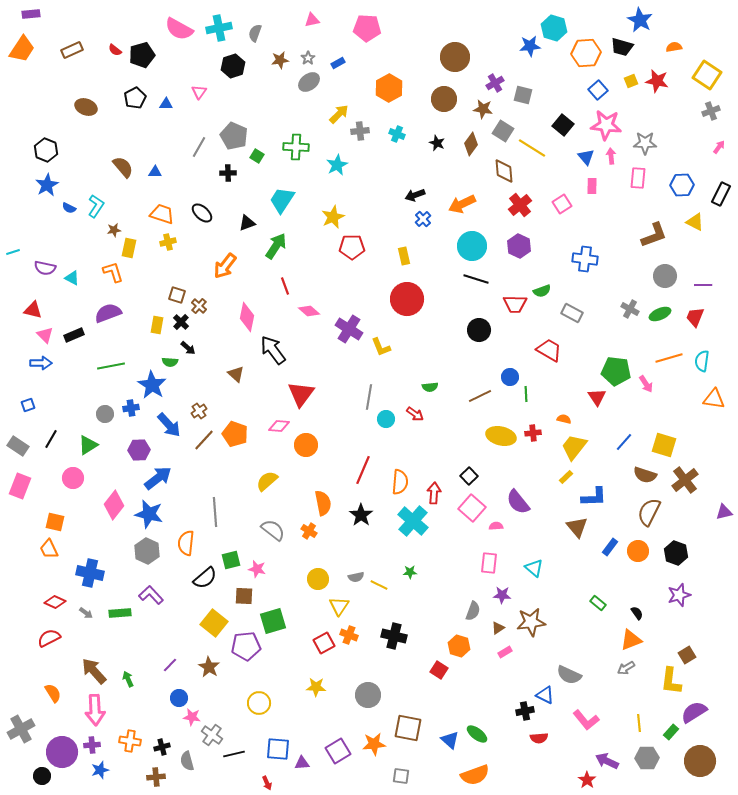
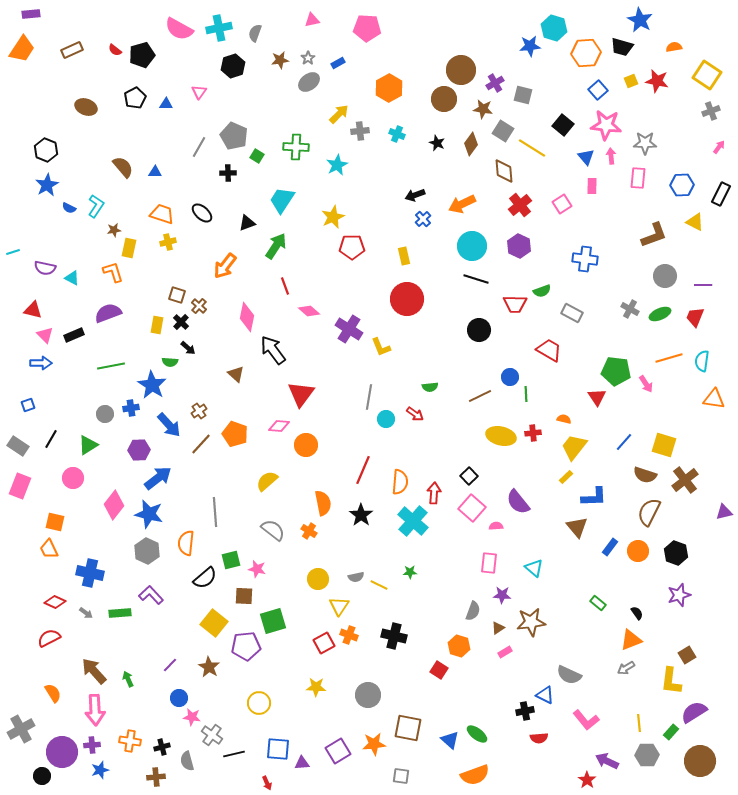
brown circle at (455, 57): moved 6 px right, 13 px down
brown line at (204, 440): moved 3 px left, 4 px down
gray hexagon at (647, 758): moved 3 px up
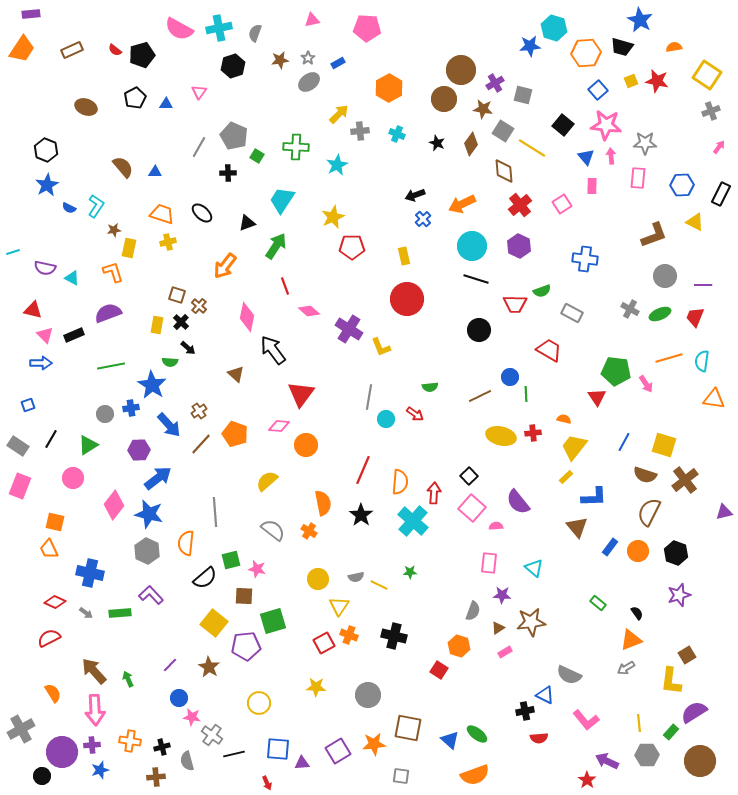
blue line at (624, 442): rotated 12 degrees counterclockwise
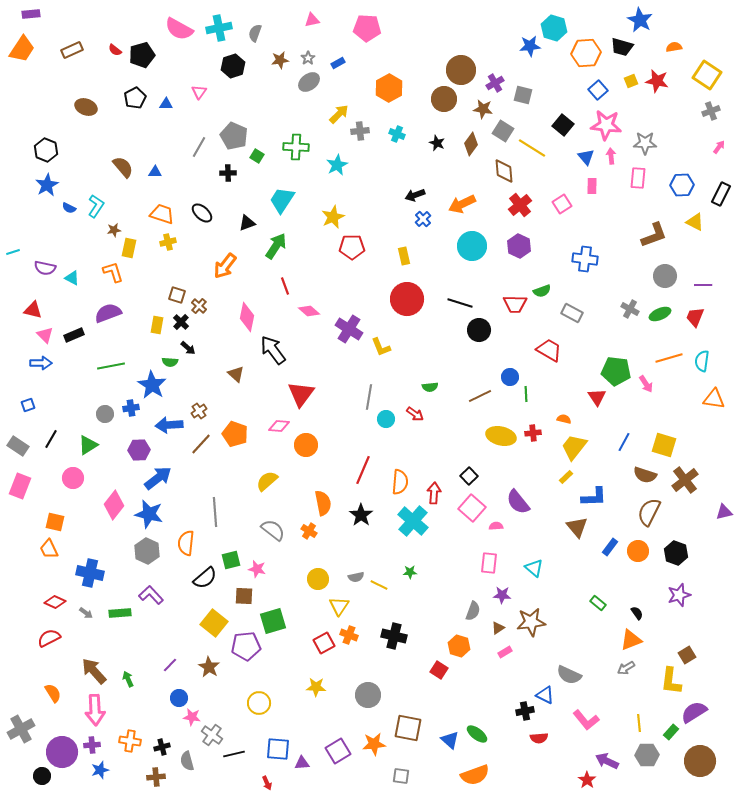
black line at (476, 279): moved 16 px left, 24 px down
blue arrow at (169, 425): rotated 128 degrees clockwise
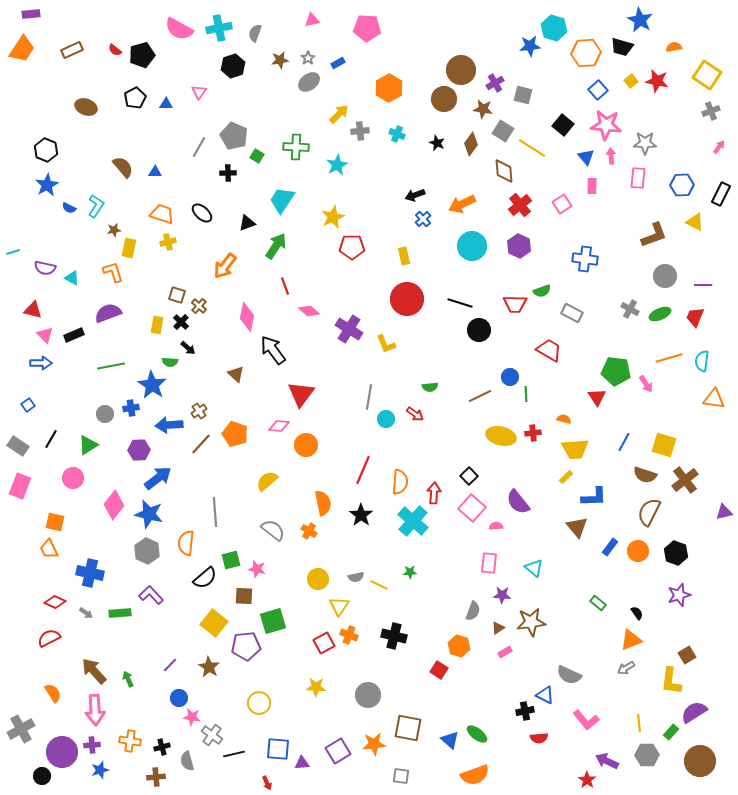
yellow square at (631, 81): rotated 16 degrees counterclockwise
yellow L-shape at (381, 347): moved 5 px right, 3 px up
blue square at (28, 405): rotated 16 degrees counterclockwise
yellow trapezoid at (574, 447): moved 1 px right, 2 px down; rotated 132 degrees counterclockwise
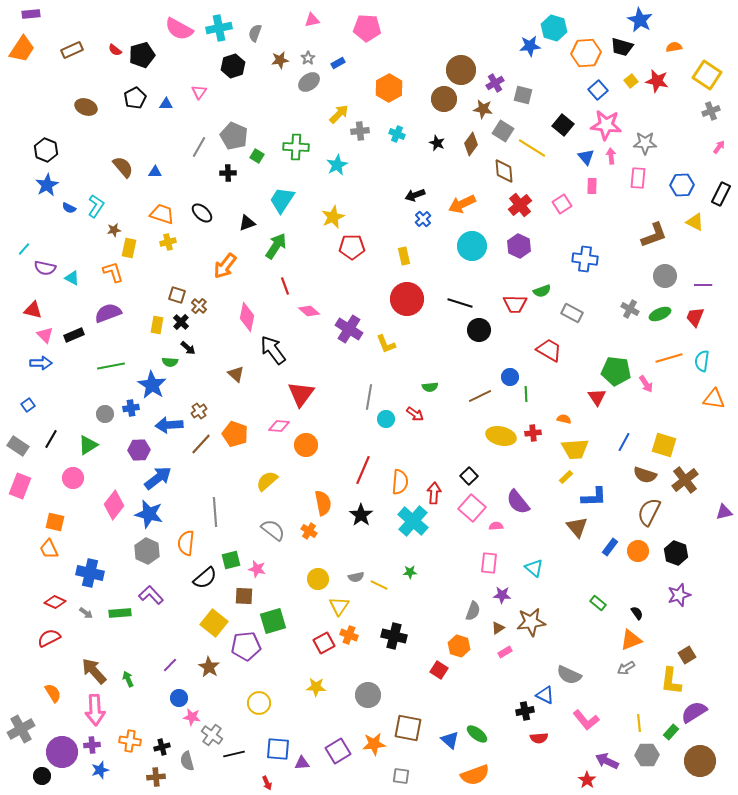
cyan line at (13, 252): moved 11 px right, 3 px up; rotated 32 degrees counterclockwise
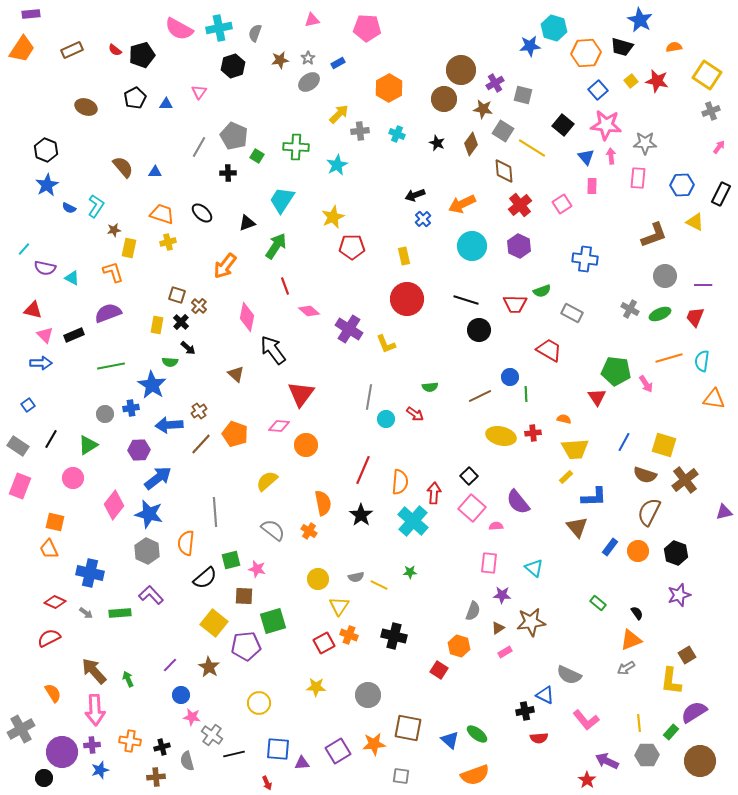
black line at (460, 303): moved 6 px right, 3 px up
blue circle at (179, 698): moved 2 px right, 3 px up
black circle at (42, 776): moved 2 px right, 2 px down
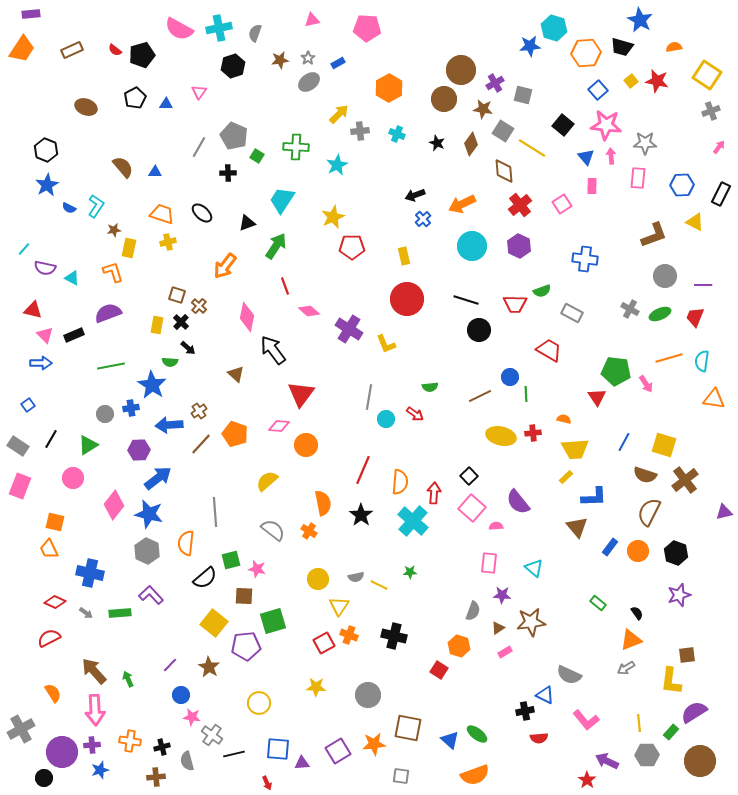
brown square at (687, 655): rotated 24 degrees clockwise
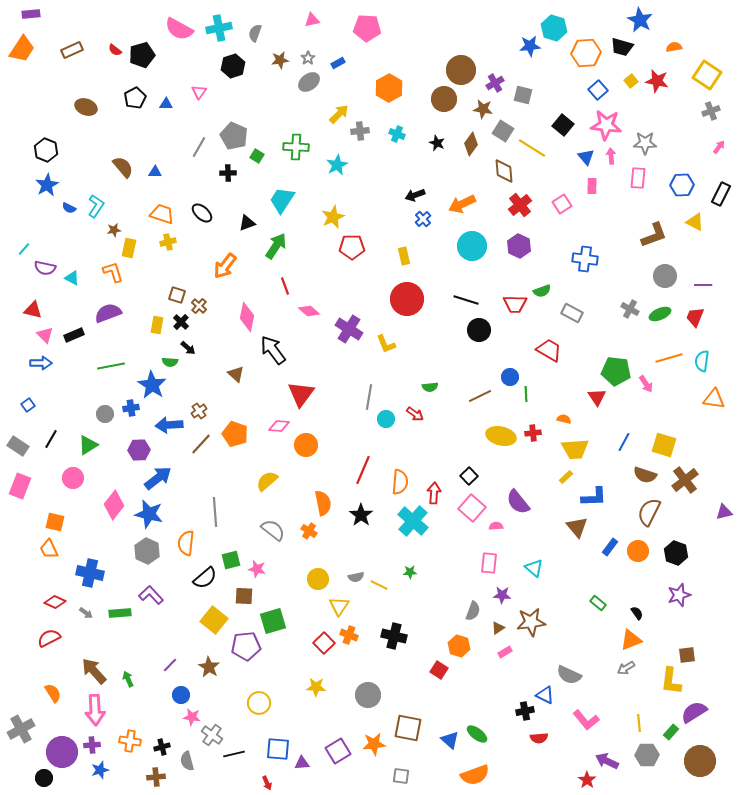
yellow square at (214, 623): moved 3 px up
red square at (324, 643): rotated 15 degrees counterclockwise
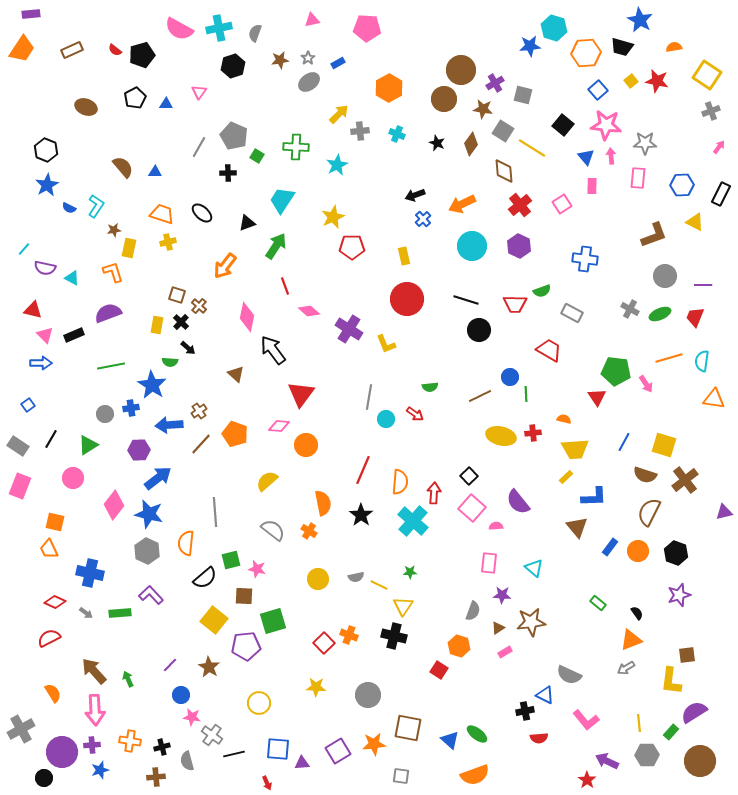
yellow triangle at (339, 606): moved 64 px right
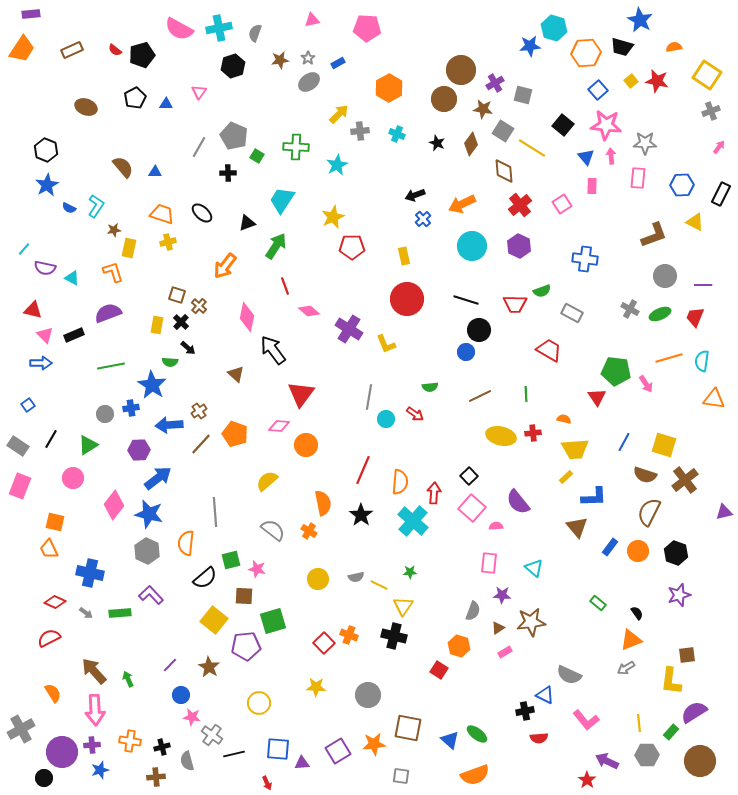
blue circle at (510, 377): moved 44 px left, 25 px up
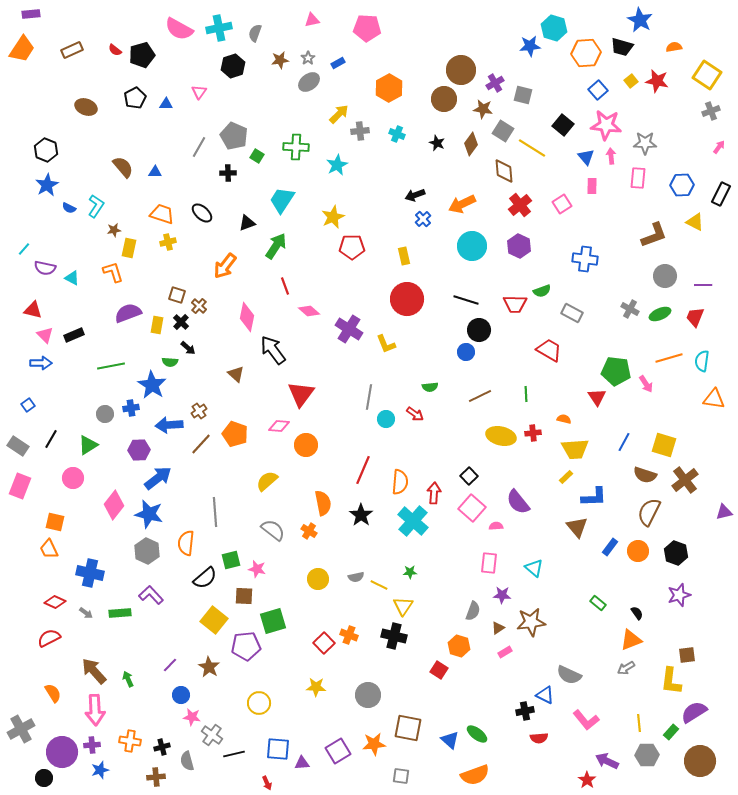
purple semicircle at (108, 313): moved 20 px right
